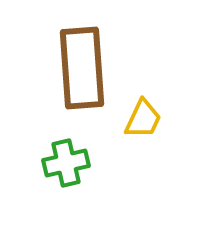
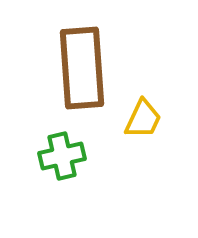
green cross: moved 4 px left, 7 px up
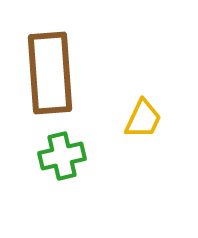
brown rectangle: moved 32 px left, 5 px down
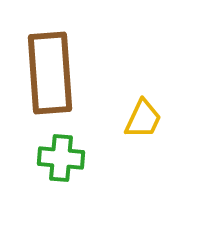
green cross: moved 1 px left, 2 px down; rotated 18 degrees clockwise
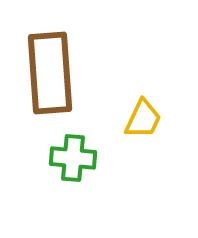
green cross: moved 12 px right
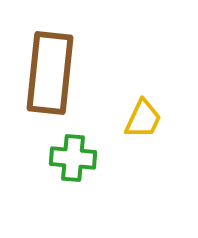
brown rectangle: rotated 10 degrees clockwise
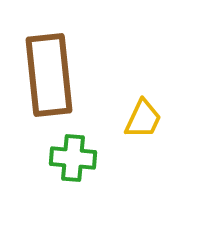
brown rectangle: moved 1 px left, 2 px down; rotated 12 degrees counterclockwise
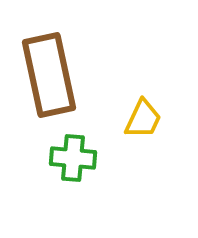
brown rectangle: rotated 6 degrees counterclockwise
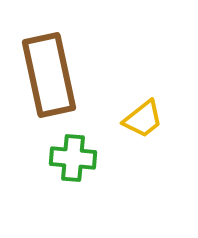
yellow trapezoid: rotated 27 degrees clockwise
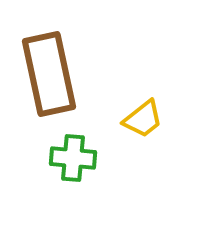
brown rectangle: moved 1 px up
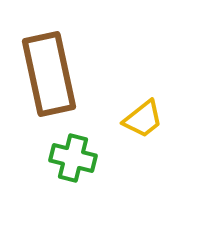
green cross: rotated 9 degrees clockwise
